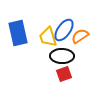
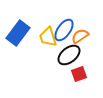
blue rectangle: rotated 50 degrees clockwise
black ellipse: moved 7 px right, 1 px up; rotated 40 degrees counterclockwise
red square: moved 15 px right
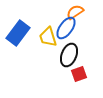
blue ellipse: moved 2 px right, 2 px up
orange semicircle: moved 5 px left, 24 px up
black ellipse: rotated 30 degrees counterclockwise
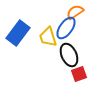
black ellipse: rotated 45 degrees counterclockwise
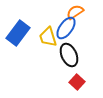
red square: moved 2 px left, 8 px down; rotated 28 degrees counterclockwise
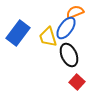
orange semicircle: rotated 12 degrees clockwise
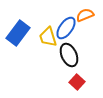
orange semicircle: moved 10 px right, 3 px down
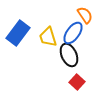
orange semicircle: rotated 78 degrees clockwise
blue ellipse: moved 7 px right, 5 px down
